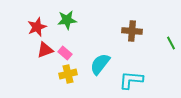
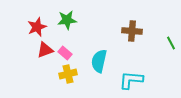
cyan semicircle: moved 1 px left, 3 px up; rotated 25 degrees counterclockwise
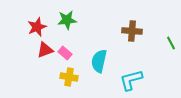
yellow cross: moved 1 px right, 3 px down; rotated 24 degrees clockwise
cyan L-shape: rotated 20 degrees counterclockwise
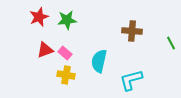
red star: moved 2 px right, 10 px up
yellow cross: moved 3 px left, 2 px up
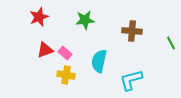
green star: moved 18 px right
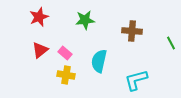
red triangle: moved 5 px left; rotated 18 degrees counterclockwise
cyan L-shape: moved 5 px right
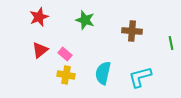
green star: rotated 24 degrees clockwise
green line: rotated 16 degrees clockwise
pink rectangle: moved 1 px down
cyan semicircle: moved 4 px right, 12 px down
cyan L-shape: moved 4 px right, 3 px up
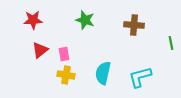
red star: moved 6 px left, 3 px down; rotated 18 degrees clockwise
brown cross: moved 2 px right, 6 px up
pink rectangle: moved 1 px left; rotated 40 degrees clockwise
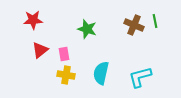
green star: moved 2 px right, 9 px down
brown cross: rotated 18 degrees clockwise
green line: moved 16 px left, 22 px up
cyan semicircle: moved 2 px left
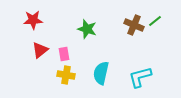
green line: rotated 64 degrees clockwise
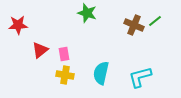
red star: moved 15 px left, 5 px down
green star: moved 16 px up
yellow cross: moved 1 px left
